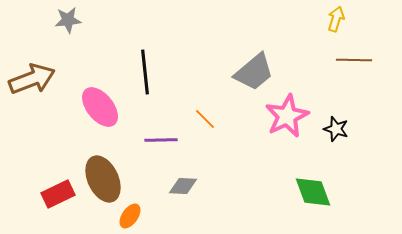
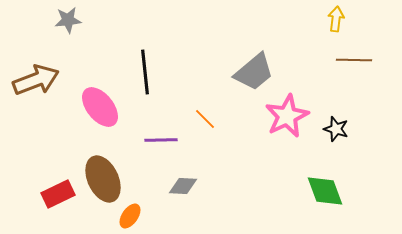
yellow arrow: rotated 10 degrees counterclockwise
brown arrow: moved 4 px right, 1 px down
green diamond: moved 12 px right, 1 px up
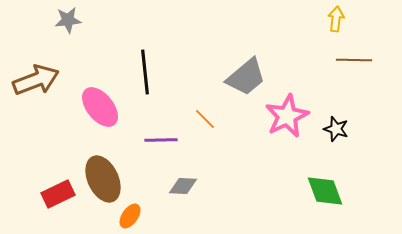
gray trapezoid: moved 8 px left, 5 px down
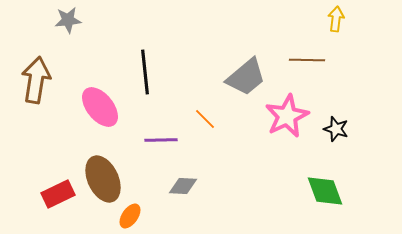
brown line: moved 47 px left
brown arrow: rotated 60 degrees counterclockwise
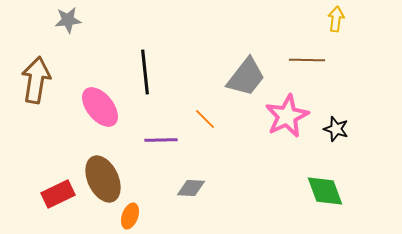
gray trapezoid: rotated 12 degrees counterclockwise
gray diamond: moved 8 px right, 2 px down
orange ellipse: rotated 15 degrees counterclockwise
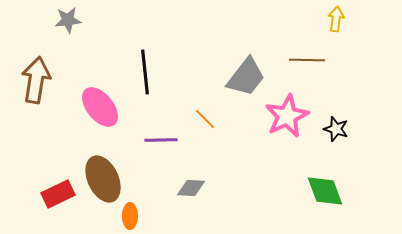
orange ellipse: rotated 20 degrees counterclockwise
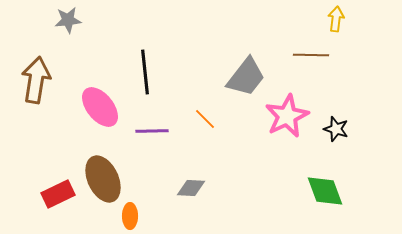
brown line: moved 4 px right, 5 px up
purple line: moved 9 px left, 9 px up
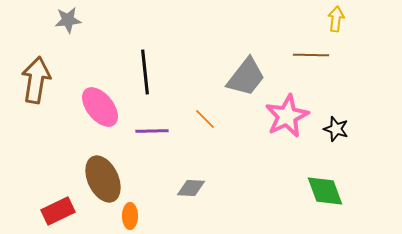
red rectangle: moved 17 px down
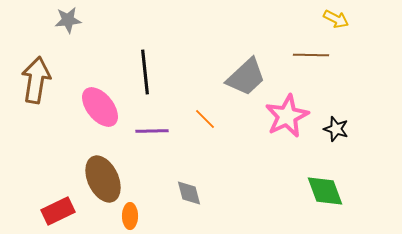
yellow arrow: rotated 110 degrees clockwise
gray trapezoid: rotated 9 degrees clockwise
gray diamond: moved 2 px left, 5 px down; rotated 72 degrees clockwise
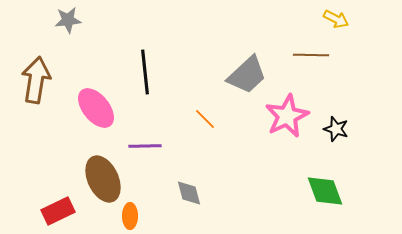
gray trapezoid: moved 1 px right, 2 px up
pink ellipse: moved 4 px left, 1 px down
purple line: moved 7 px left, 15 px down
